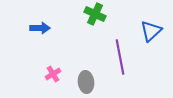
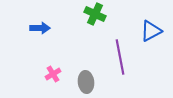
blue triangle: rotated 15 degrees clockwise
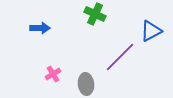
purple line: rotated 56 degrees clockwise
gray ellipse: moved 2 px down
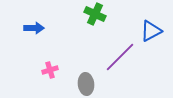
blue arrow: moved 6 px left
pink cross: moved 3 px left, 4 px up; rotated 14 degrees clockwise
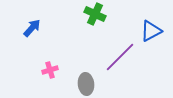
blue arrow: moved 2 px left; rotated 48 degrees counterclockwise
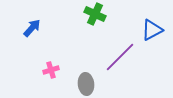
blue triangle: moved 1 px right, 1 px up
pink cross: moved 1 px right
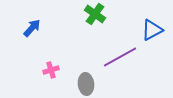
green cross: rotated 10 degrees clockwise
purple line: rotated 16 degrees clockwise
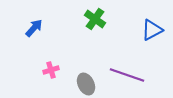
green cross: moved 5 px down
blue arrow: moved 2 px right
purple line: moved 7 px right, 18 px down; rotated 48 degrees clockwise
gray ellipse: rotated 20 degrees counterclockwise
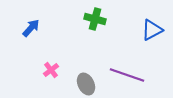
green cross: rotated 20 degrees counterclockwise
blue arrow: moved 3 px left
pink cross: rotated 21 degrees counterclockwise
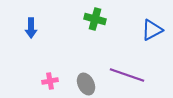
blue arrow: rotated 138 degrees clockwise
pink cross: moved 1 px left, 11 px down; rotated 28 degrees clockwise
